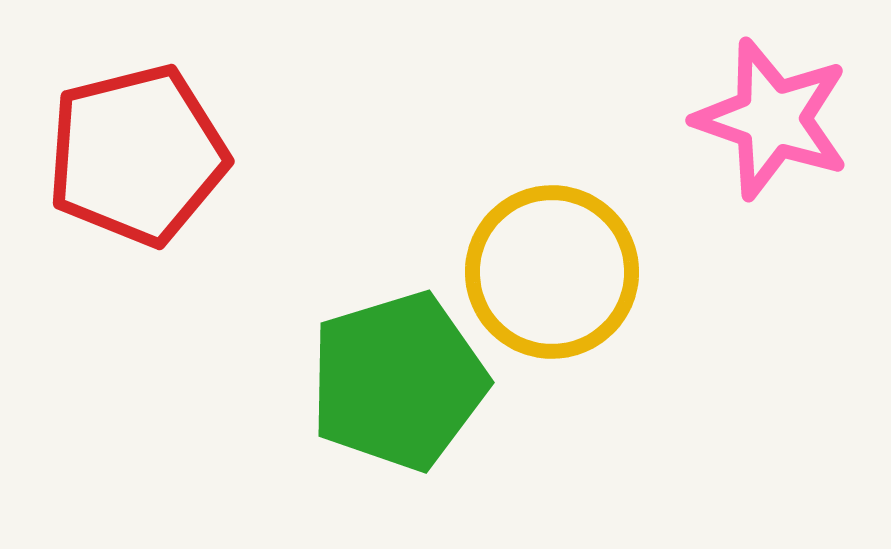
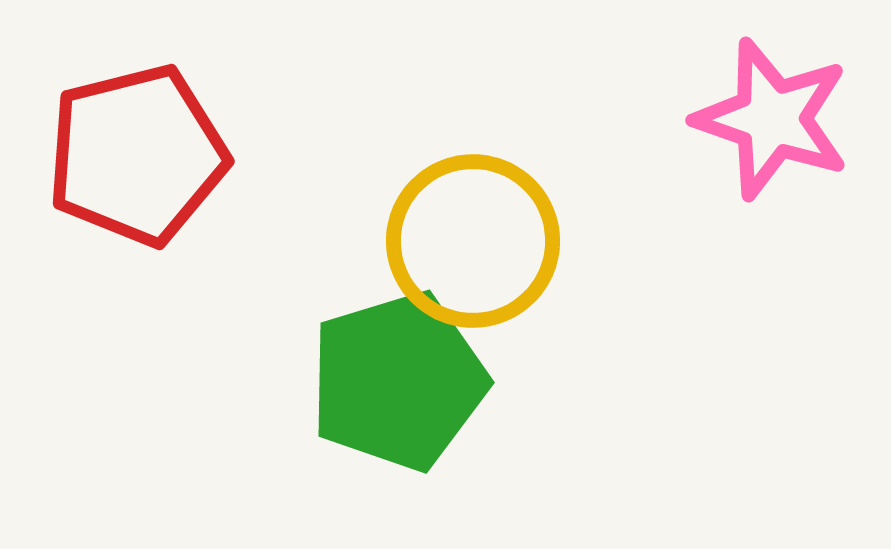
yellow circle: moved 79 px left, 31 px up
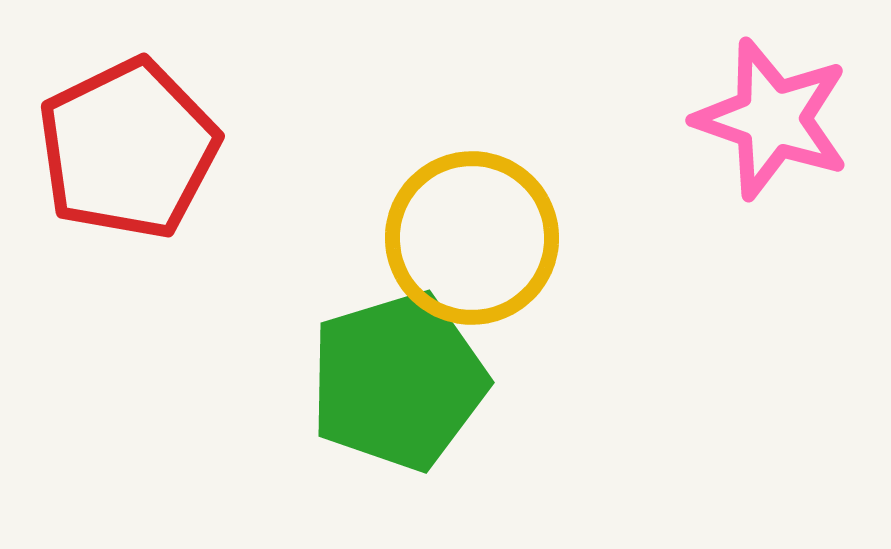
red pentagon: moved 9 px left, 6 px up; rotated 12 degrees counterclockwise
yellow circle: moved 1 px left, 3 px up
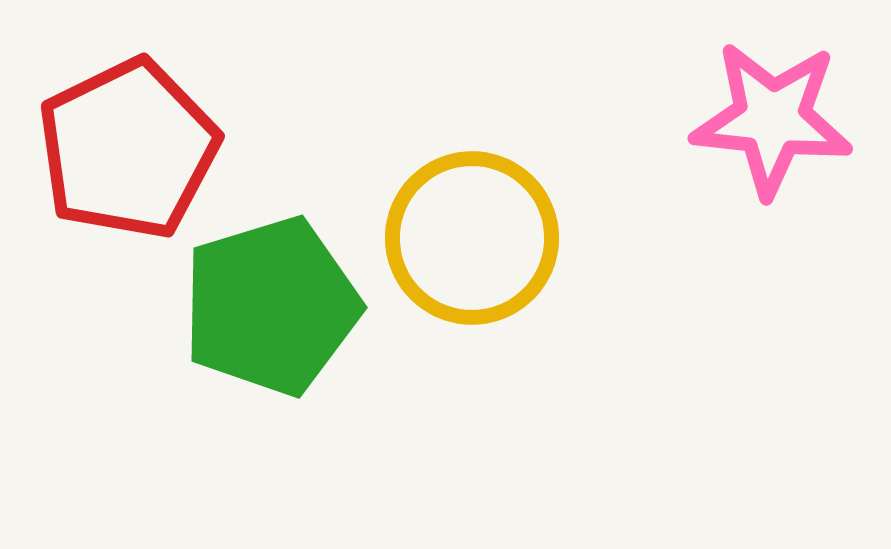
pink star: rotated 13 degrees counterclockwise
green pentagon: moved 127 px left, 75 px up
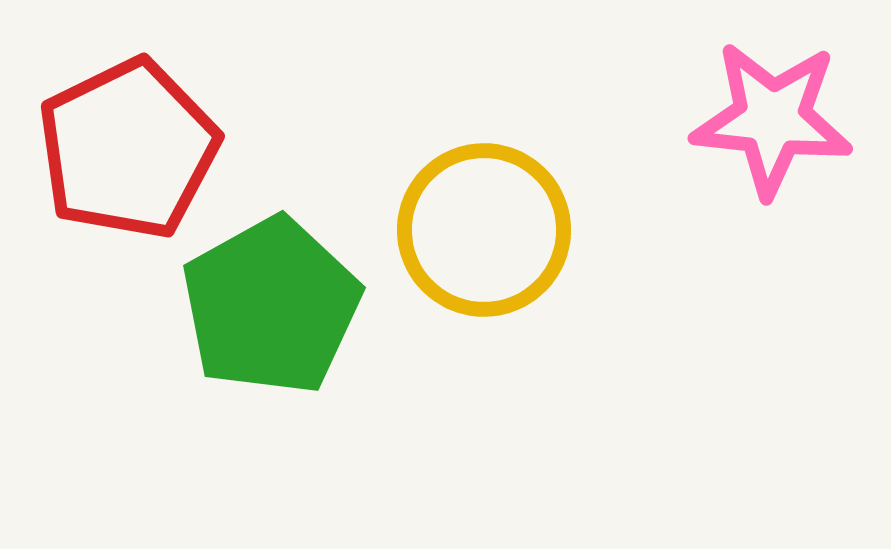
yellow circle: moved 12 px right, 8 px up
green pentagon: rotated 12 degrees counterclockwise
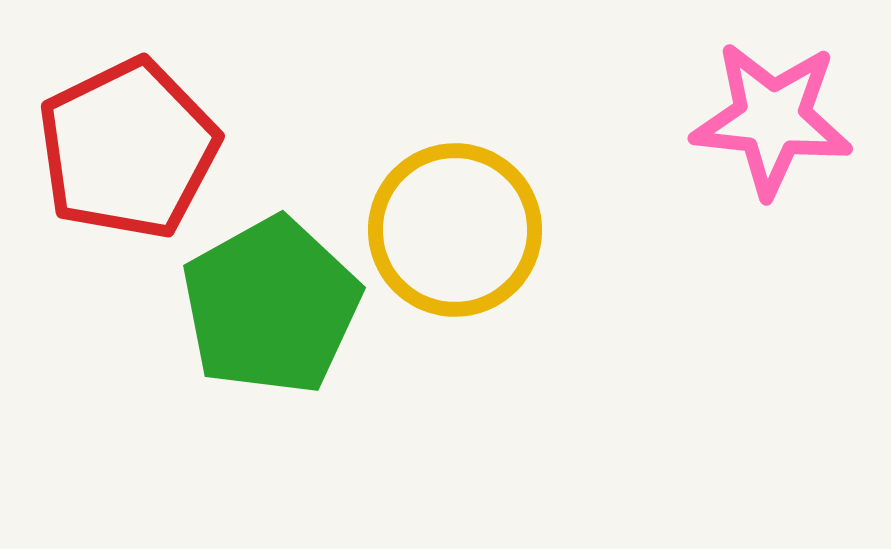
yellow circle: moved 29 px left
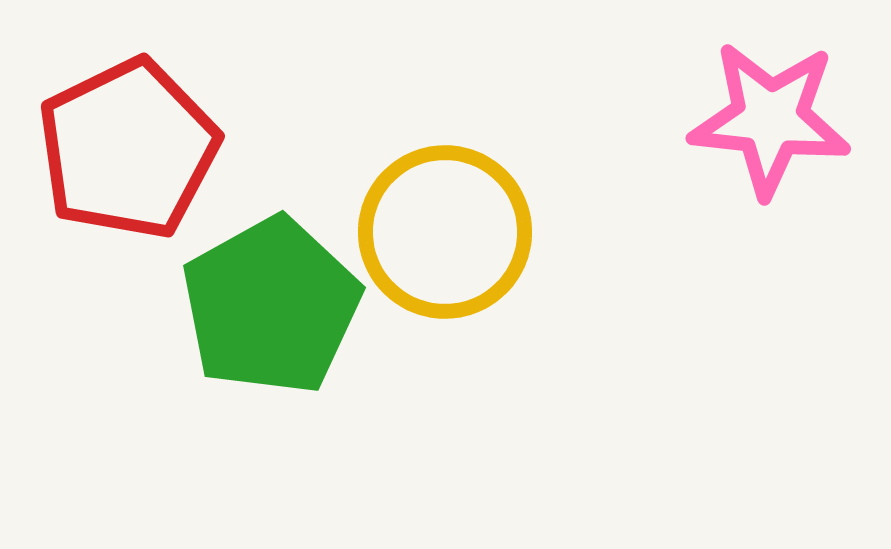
pink star: moved 2 px left
yellow circle: moved 10 px left, 2 px down
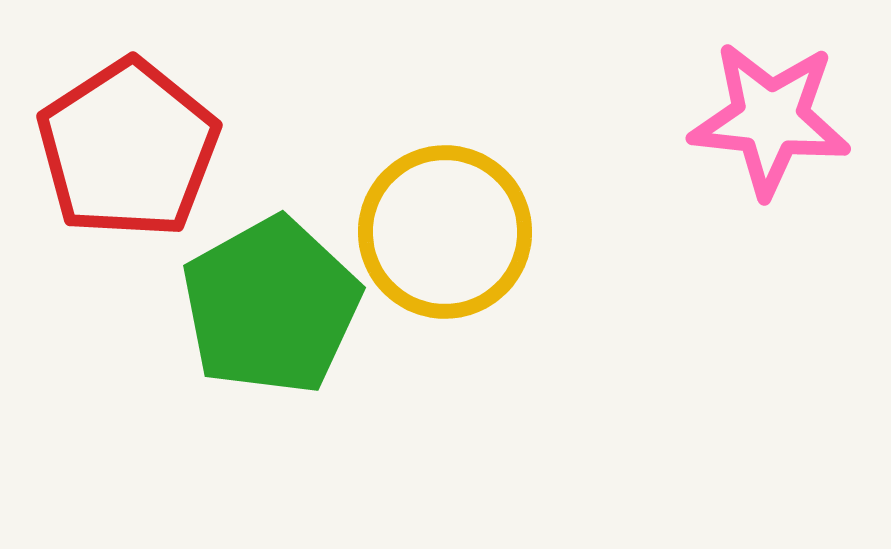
red pentagon: rotated 7 degrees counterclockwise
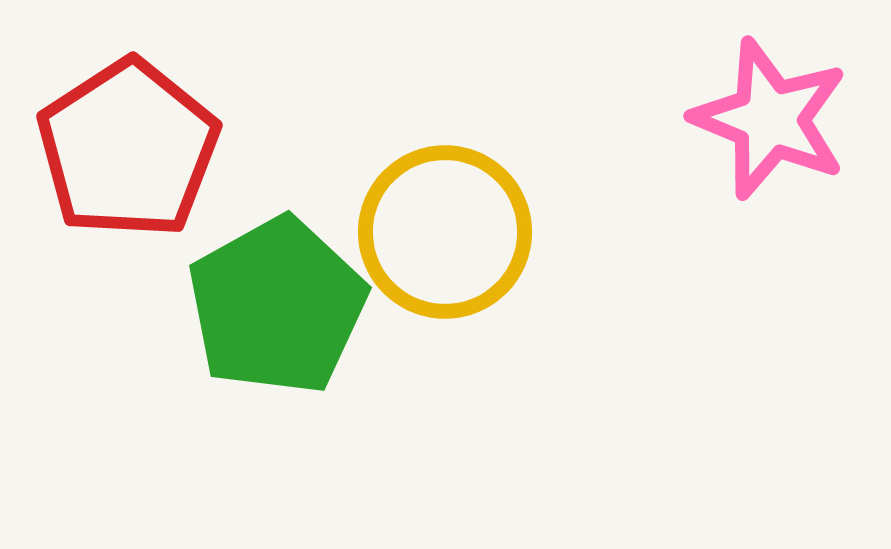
pink star: rotated 16 degrees clockwise
green pentagon: moved 6 px right
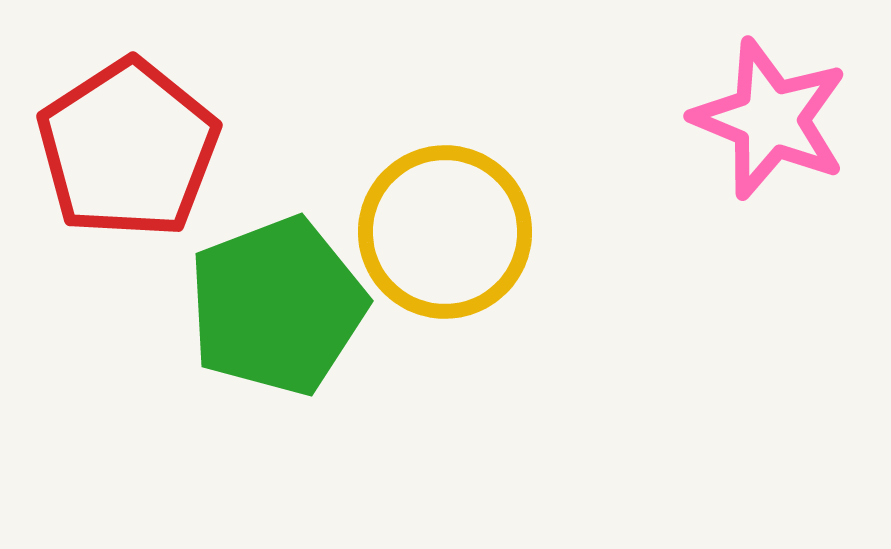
green pentagon: rotated 8 degrees clockwise
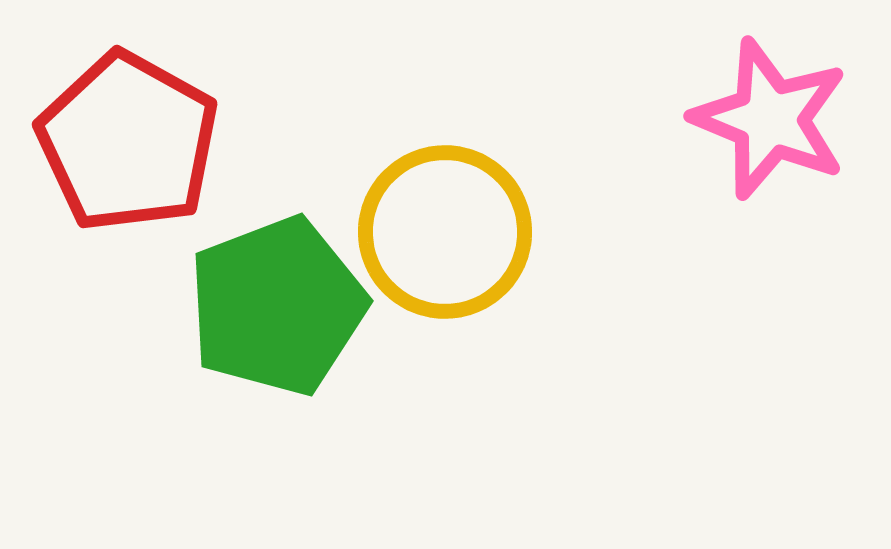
red pentagon: moved 7 px up; rotated 10 degrees counterclockwise
